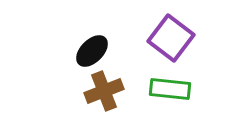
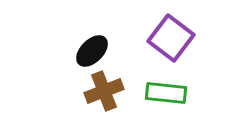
green rectangle: moved 4 px left, 4 px down
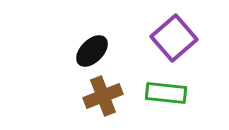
purple square: moved 3 px right; rotated 12 degrees clockwise
brown cross: moved 1 px left, 5 px down
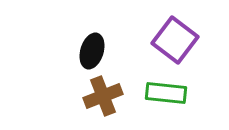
purple square: moved 1 px right, 2 px down; rotated 12 degrees counterclockwise
black ellipse: rotated 28 degrees counterclockwise
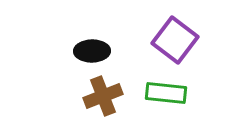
black ellipse: rotated 72 degrees clockwise
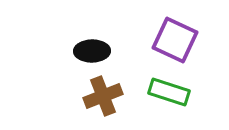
purple square: rotated 12 degrees counterclockwise
green rectangle: moved 3 px right, 1 px up; rotated 12 degrees clockwise
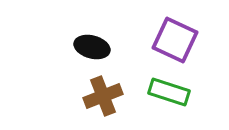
black ellipse: moved 4 px up; rotated 16 degrees clockwise
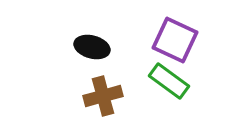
green rectangle: moved 11 px up; rotated 18 degrees clockwise
brown cross: rotated 6 degrees clockwise
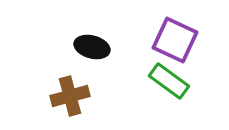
brown cross: moved 33 px left
